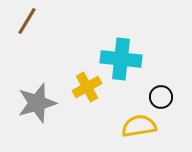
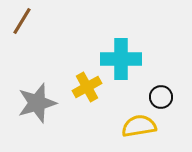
brown line: moved 5 px left
cyan cross: rotated 6 degrees counterclockwise
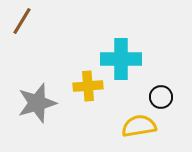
yellow cross: moved 1 px right, 1 px up; rotated 24 degrees clockwise
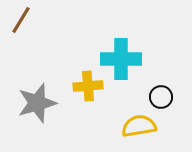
brown line: moved 1 px left, 1 px up
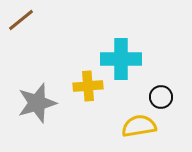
brown line: rotated 20 degrees clockwise
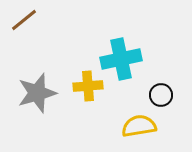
brown line: moved 3 px right
cyan cross: rotated 12 degrees counterclockwise
black circle: moved 2 px up
gray star: moved 10 px up
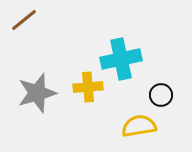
yellow cross: moved 1 px down
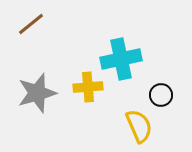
brown line: moved 7 px right, 4 px down
yellow semicircle: rotated 76 degrees clockwise
